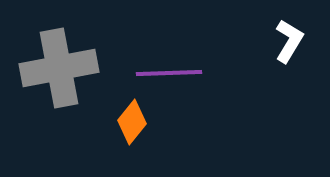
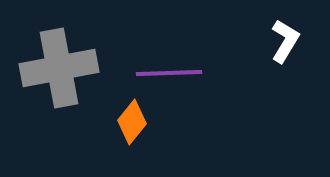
white L-shape: moved 4 px left
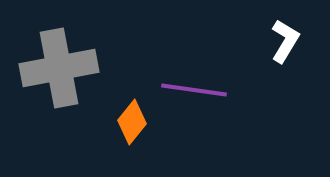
purple line: moved 25 px right, 17 px down; rotated 10 degrees clockwise
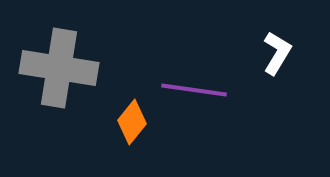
white L-shape: moved 8 px left, 12 px down
gray cross: rotated 20 degrees clockwise
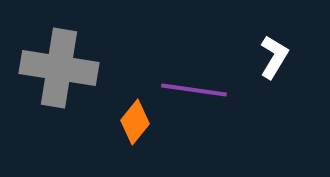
white L-shape: moved 3 px left, 4 px down
orange diamond: moved 3 px right
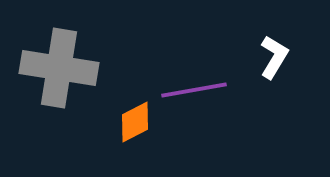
purple line: rotated 18 degrees counterclockwise
orange diamond: rotated 24 degrees clockwise
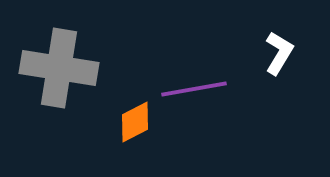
white L-shape: moved 5 px right, 4 px up
purple line: moved 1 px up
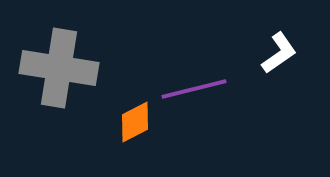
white L-shape: rotated 24 degrees clockwise
purple line: rotated 4 degrees counterclockwise
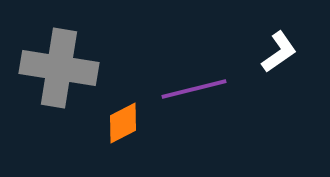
white L-shape: moved 1 px up
orange diamond: moved 12 px left, 1 px down
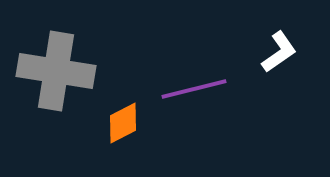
gray cross: moved 3 px left, 3 px down
